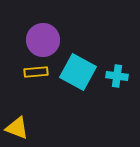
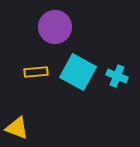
purple circle: moved 12 px right, 13 px up
cyan cross: rotated 15 degrees clockwise
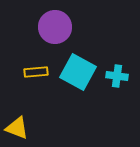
cyan cross: rotated 15 degrees counterclockwise
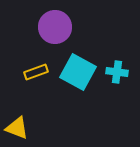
yellow rectangle: rotated 15 degrees counterclockwise
cyan cross: moved 4 px up
